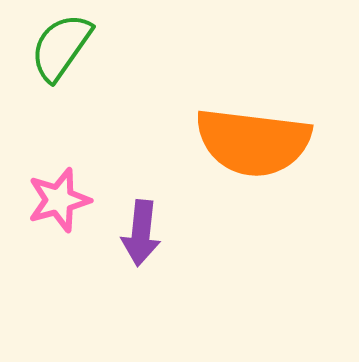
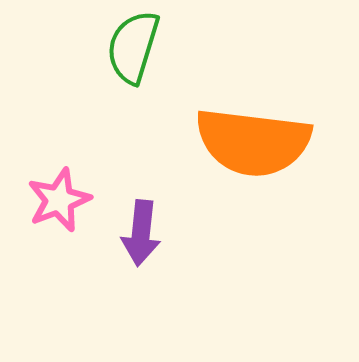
green semicircle: moved 72 px right; rotated 18 degrees counterclockwise
pink star: rotated 6 degrees counterclockwise
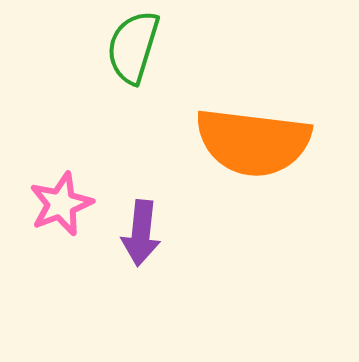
pink star: moved 2 px right, 4 px down
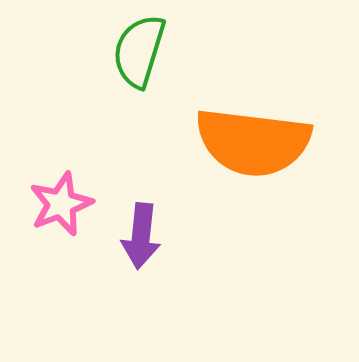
green semicircle: moved 6 px right, 4 px down
purple arrow: moved 3 px down
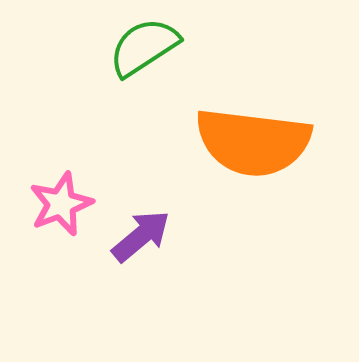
green semicircle: moved 5 px right, 4 px up; rotated 40 degrees clockwise
purple arrow: rotated 136 degrees counterclockwise
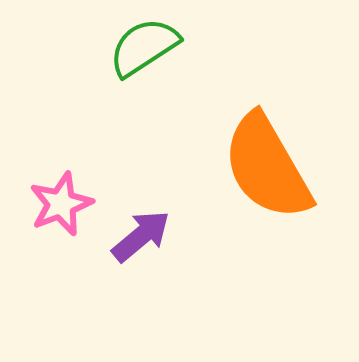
orange semicircle: moved 14 px right, 25 px down; rotated 53 degrees clockwise
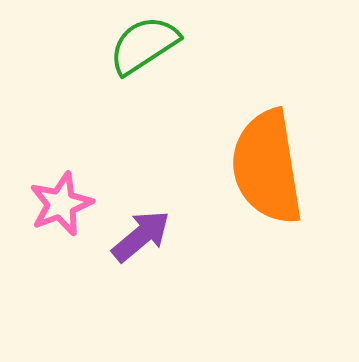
green semicircle: moved 2 px up
orange semicircle: rotated 21 degrees clockwise
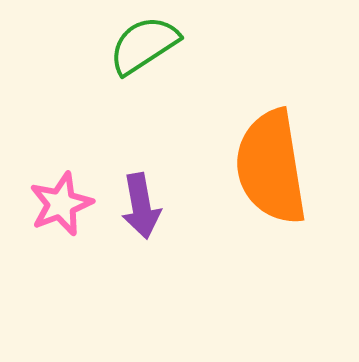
orange semicircle: moved 4 px right
purple arrow: moved 30 px up; rotated 120 degrees clockwise
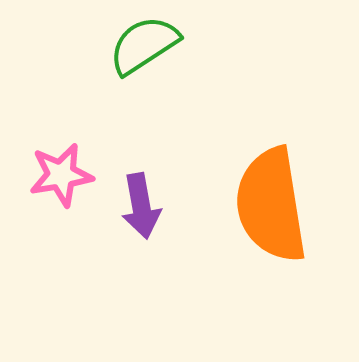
orange semicircle: moved 38 px down
pink star: moved 29 px up; rotated 12 degrees clockwise
